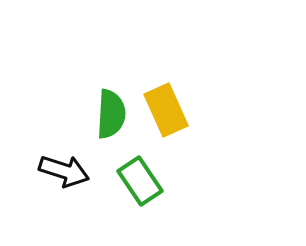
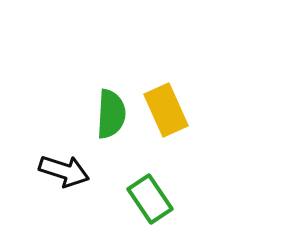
green rectangle: moved 10 px right, 18 px down
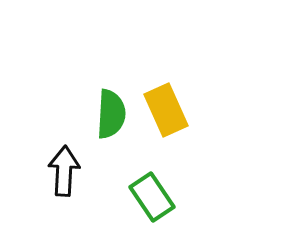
black arrow: rotated 105 degrees counterclockwise
green rectangle: moved 2 px right, 2 px up
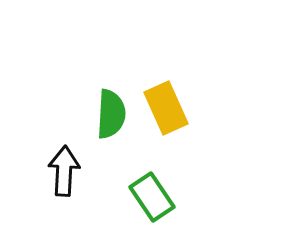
yellow rectangle: moved 2 px up
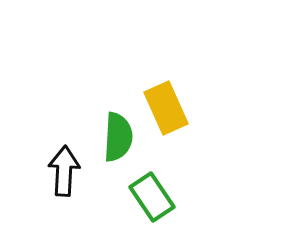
green semicircle: moved 7 px right, 23 px down
